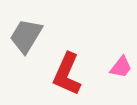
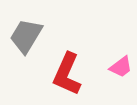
pink trapezoid: rotated 15 degrees clockwise
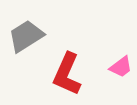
gray trapezoid: rotated 27 degrees clockwise
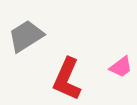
red L-shape: moved 5 px down
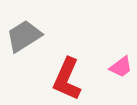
gray trapezoid: moved 2 px left
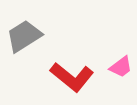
red L-shape: moved 5 px right, 2 px up; rotated 75 degrees counterclockwise
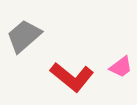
gray trapezoid: rotated 9 degrees counterclockwise
